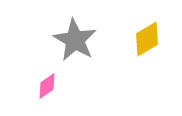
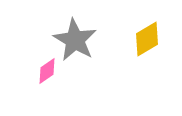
pink diamond: moved 15 px up
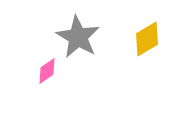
gray star: moved 3 px right, 3 px up
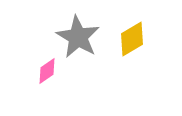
yellow diamond: moved 15 px left
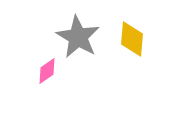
yellow diamond: rotated 54 degrees counterclockwise
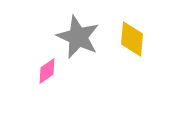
gray star: rotated 6 degrees counterclockwise
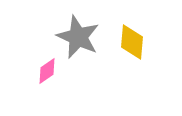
yellow diamond: moved 3 px down
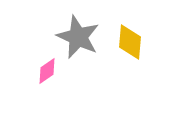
yellow diamond: moved 2 px left
